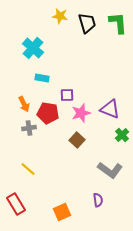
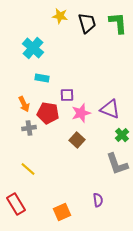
gray L-shape: moved 7 px right, 6 px up; rotated 35 degrees clockwise
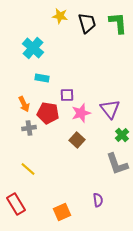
purple triangle: rotated 30 degrees clockwise
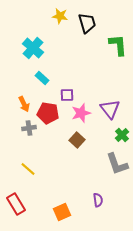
green L-shape: moved 22 px down
cyan rectangle: rotated 32 degrees clockwise
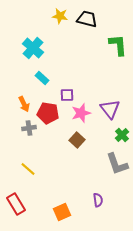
black trapezoid: moved 4 px up; rotated 60 degrees counterclockwise
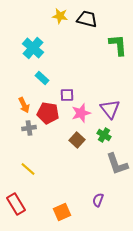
orange arrow: moved 1 px down
green cross: moved 18 px left; rotated 16 degrees counterclockwise
purple semicircle: rotated 152 degrees counterclockwise
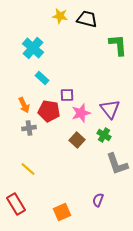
red pentagon: moved 1 px right, 2 px up
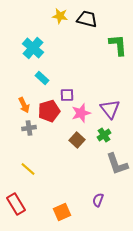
red pentagon: rotated 25 degrees counterclockwise
green cross: rotated 24 degrees clockwise
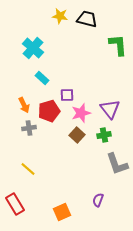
green cross: rotated 24 degrees clockwise
brown square: moved 5 px up
red rectangle: moved 1 px left
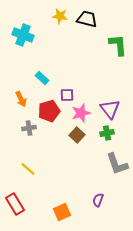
cyan cross: moved 10 px left, 13 px up; rotated 20 degrees counterclockwise
orange arrow: moved 3 px left, 6 px up
green cross: moved 3 px right, 2 px up
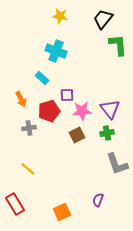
black trapezoid: moved 16 px right; rotated 65 degrees counterclockwise
cyan cross: moved 33 px right, 16 px down
pink star: moved 1 px right, 2 px up; rotated 12 degrees clockwise
brown square: rotated 21 degrees clockwise
